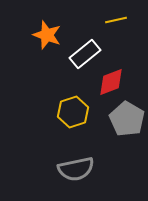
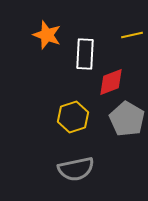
yellow line: moved 16 px right, 15 px down
white rectangle: rotated 48 degrees counterclockwise
yellow hexagon: moved 5 px down
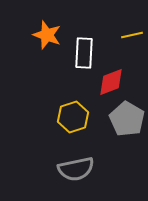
white rectangle: moved 1 px left, 1 px up
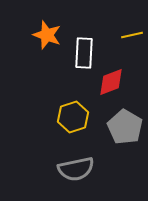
gray pentagon: moved 2 px left, 8 px down
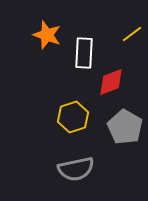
yellow line: moved 1 px up; rotated 25 degrees counterclockwise
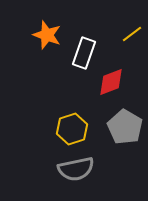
white rectangle: rotated 16 degrees clockwise
yellow hexagon: moved 1 px left, 12 px down
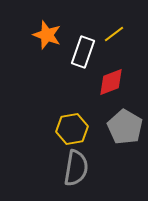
yellow line: moved 18 px left
white rectangle: moved 1 px left, 1 px up
yellow hexagon: rotated 8 degrees clockwise
gray semicircle: moved 1 px up; rotated 69 degrees counterclockwise
